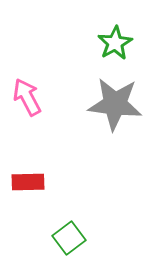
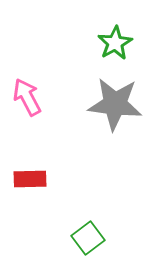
red rectangle: moved 2 px right, 3 px up
green square: moved 19 px right
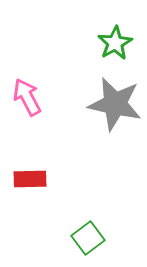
gray star: rotated 6 degrees clockwise
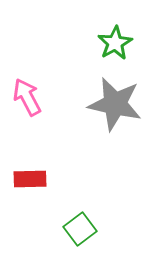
green square: moved 8 px left, 9 px up
